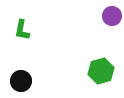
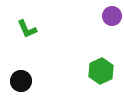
green L-shape: moved 5 px right, 1 px up; rotated 35 degrees counterclockwise
green hexagon: rotated 10 degrees counterclockwise
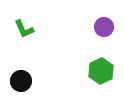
purple circle: moved 8 px left, 11 px down
green L-shape: moved 3 px left
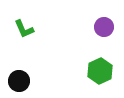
green hexagon: moved 1 px left
black circle: moved 2 px left
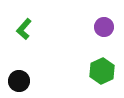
green L-shape: rotated 65 degrees clockwise
green hexagon: moved 2 px right
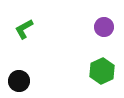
green L-shape: rotated 20 degrees clockwise
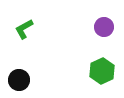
black circle: moved 1 px up
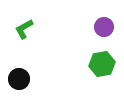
green hexagon: moved 7 px up; rotated 15 degrees clockwise
black circle: moved 1 px up
